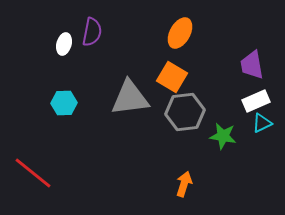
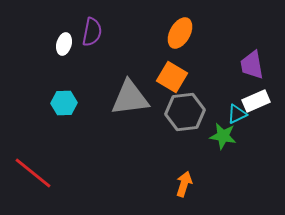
cyan triangle: moved 25 px left, 9 px up
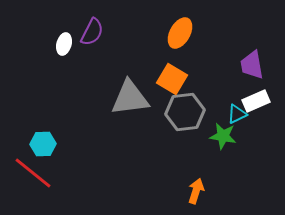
purple semicircle: rotated 16 degrees clockwise
orange square: moved 2 px down
cyan hexagon: moved 21 px left, 41 px down
orange arrow: moved 12 px right, 7 px down
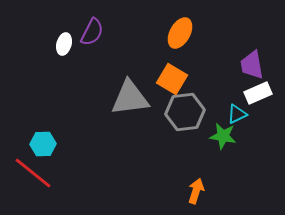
white rectangle: moved 2 px right, 8 px up
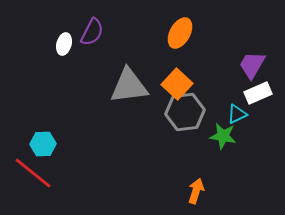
purple trapezoid: rotated 40 degrees clockwise
orange square: moved 5 px right, 5 px down; rotated 12 degrees clockwise
gray triangle: moved 1 px left, 12 px up
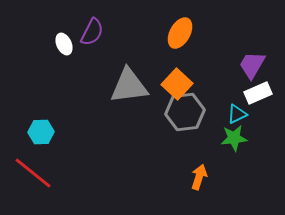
white ellipse: rotated 40 degrees counterclockwise
green star: moved 11 px right, 2 px down; rotated 16 degrees counterclockwise
cyan hexagon: moved 2 px left, 12 px up
orange arrow: moved 3 px right, 14 px up
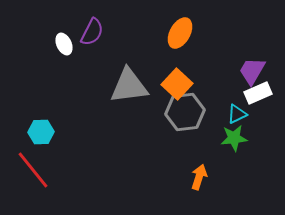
purple trapezoid: moved 6 px down
red line: moved 3 px up; rotated 12 degrees clockwise
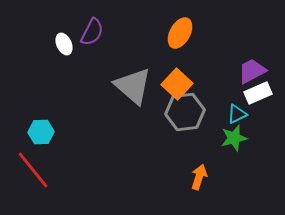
purple trapezoid: rotated 32 degrees clockwise
gray triangle: moved 4 px right; rotated 48 degrees clockwise
green star: rotated 8 degrees counterclockwise
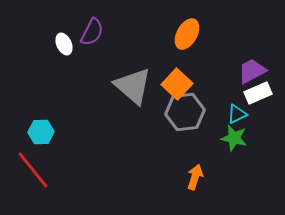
orange ellipse: moved 7 px right, 1 px down
green star: rotated 28 degrees clockwise
orange arrow: moved 4 px left
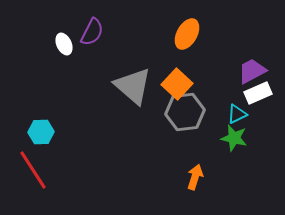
red line: rotated 6 degrees clockwise
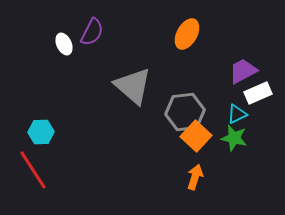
purple trapezoid: moved 9 px left
orange square: moved 19 px right, 52 px down
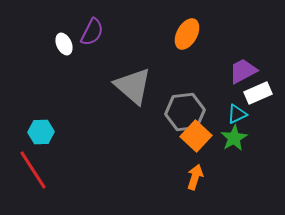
green star: rotated 28 degrees clockwise
